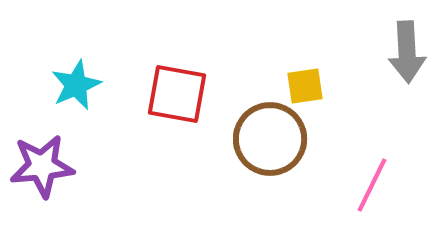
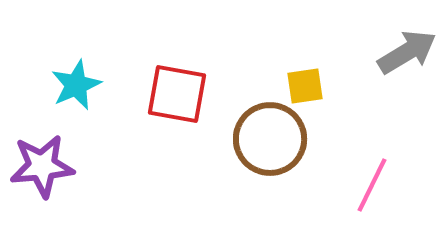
gray arrow: rotated 118 degrees counterclockwise
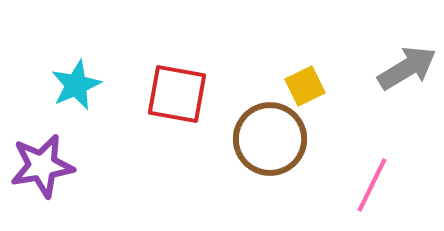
gray arrow: moved 16 px down
yellow square: rotated 18 degrees counterclockwise
purple star: rotated 4 degrees counterclockwise
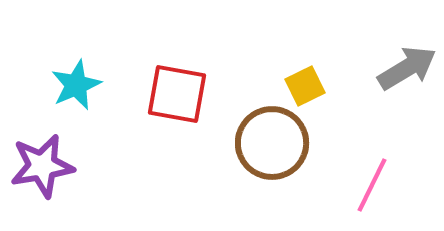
brown circle: moved 2 px right, 4 px down
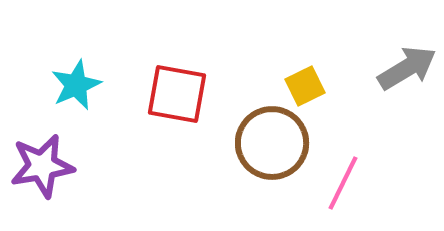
pink line: moved 29 px left, 2 px up
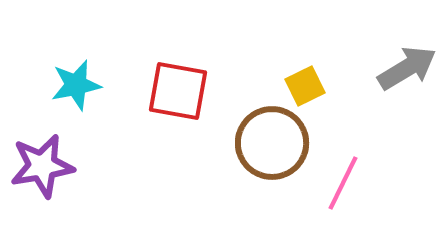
cyan star: rotated 12 degrees clockwise
red square: moved 1 px right, 3 px up
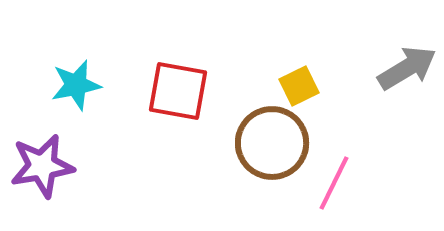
yellow square: moved 6 px left
pink line: moved 9 px left
